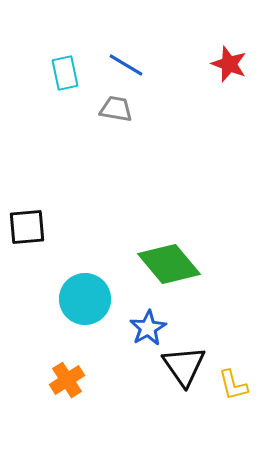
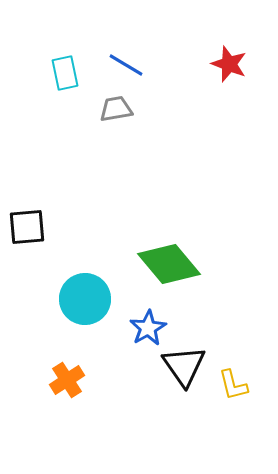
gray trapezoid: rotated 20 degrees counterclockwise
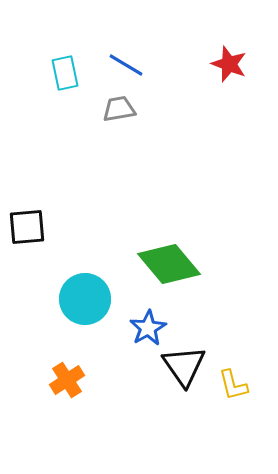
gray trapezoid: moved 3 px right
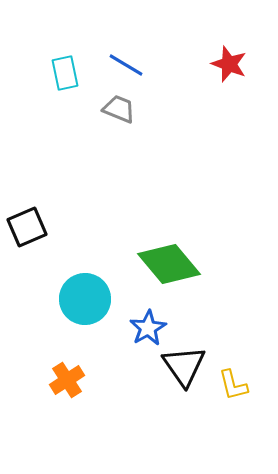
gray trapezoid: rotated 32 degrees clockwise
black square: rotated 18 degrees counterclockwise
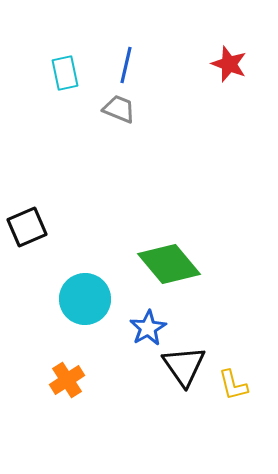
blue line: rotated 72 degrees clockwise
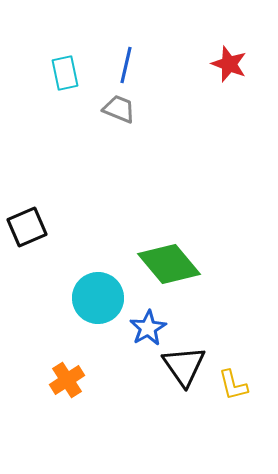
cyan circle: moved 13 px right, 1 px up
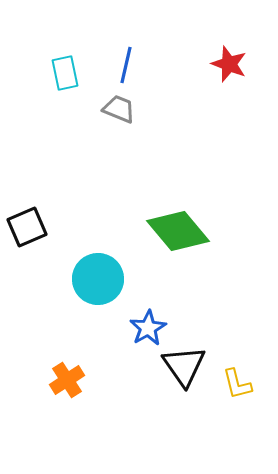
green diamond: moved 9 px right, 33 px up
cyan circle: moved 19 px up
yellow L-shape: moved 4 px right, 1 px up
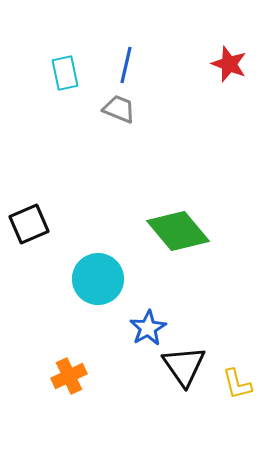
black square: moved 2 px right, 3 px up
orange cross: moved 2 px right, 4 px up; rotated 8 degrees clockwise
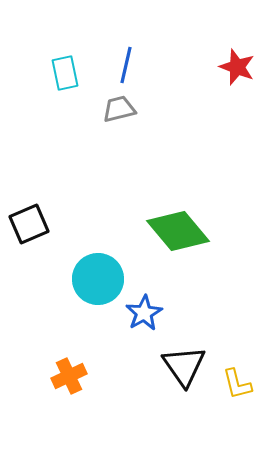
red star: moved 8 px right, 3 px down
gray trapezoid: rotated 36 degrees counterclockwise
blue star: moved 4 px left, 15 px up
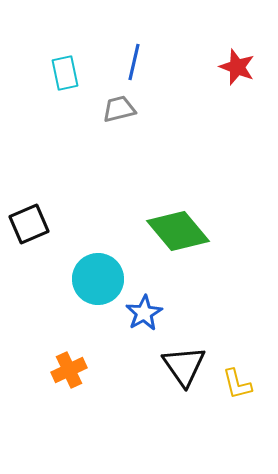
blue line: moved 8 px right, 3 px up
orange cross: moved 6 px up
